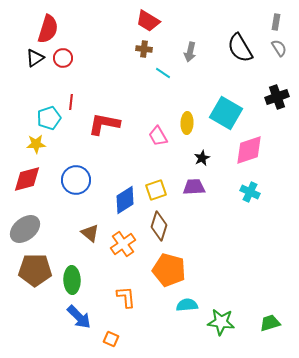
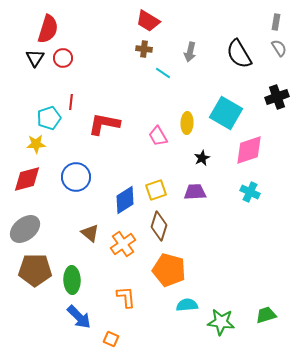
black semicircle: moved 1 px left, 6 px down
black triangle: rotated 24 degrees counterclockwise
blue circle: moved 3 px up
purple trapezoid: moved 1 px right, 5 px down
green trapezoid: moved 4 px left, 8 px up
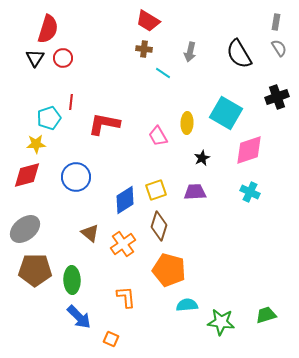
red diamond: moved 4 px up
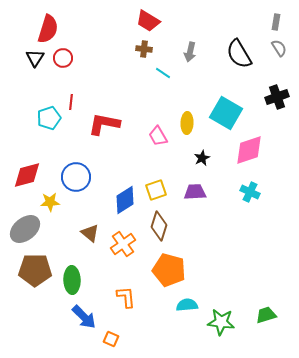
yellow star: moved 14 px right, 58 px down
blue arrow: moved 5 px right
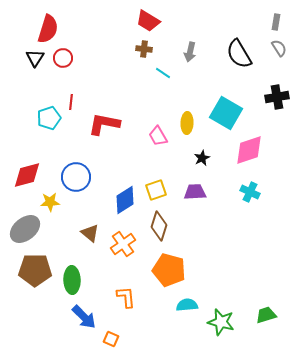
black cross: rotated 10 degrees clockwise
green star: rotated 8 degrees clockwise
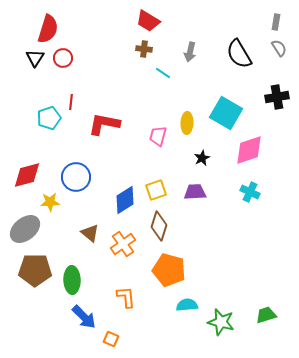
pink trapezoid: rotated 45 degrees clockwise
